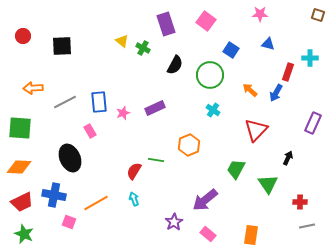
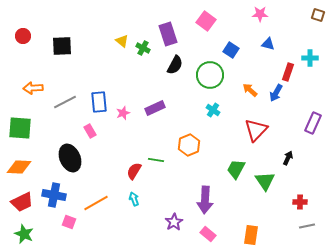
purple rectangle at (166, 24): moved 2 px right, 10 px down
green triangle at (268, 184): moved 3 px left, 3 px up
purple arrow at (205, 200): rotated 48 degrees counterclockwise
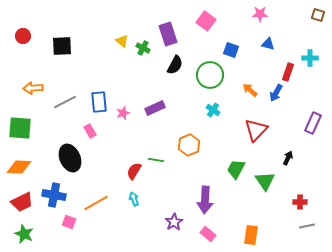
blue square at (231, 50): rotated 14 degrees counterclockwise
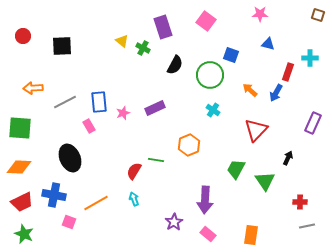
purple rectangle at (168, 34): moved 5 px left, 7 px up
blue square at (231, 50): moved 5 px down
pink rectangle at (90, 131): moved 1 px left, 5 px up
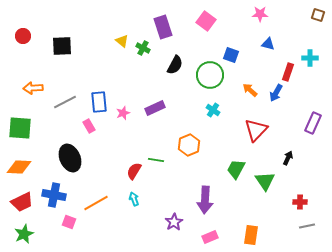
green star at (24, 234): rotated 24 degrees clockwise
pink rectangle at (208, 234): moved 2 px right, 3 px down; rotated 63 degrees counterclockwise
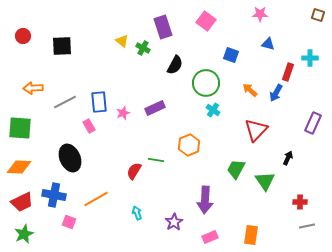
green circle at (210, 75): moved 4 px left, 8 px down
cyan arrow at (134, 199): moved 3 px right, 14 px down
orange line at (96, 203): moved 4 px up
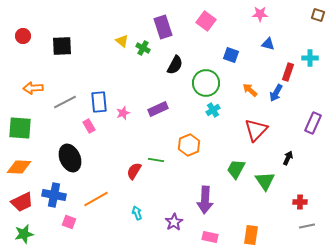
purple rectangle at (155, 108): moved 3 px right, 1 px down
cyan cross at (213, 110): rotated 24 degrees clockwise
green star at (24, 234): rotated 12 degrees clockwise
pink rectangle at (210, 237): rotated 35 degrees clockwise
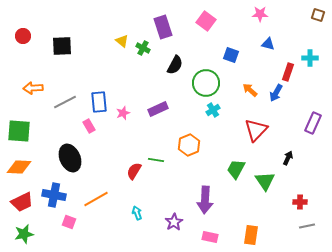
green square at (20, 128): moved 1 px left, 3 px down
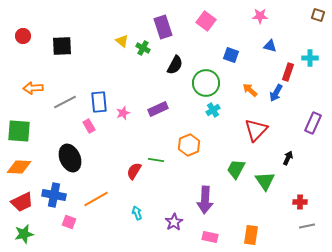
pink star at (260, 14): moved 2 px down
blue triangle at (268, 44): moved 2 px right, 2 px down
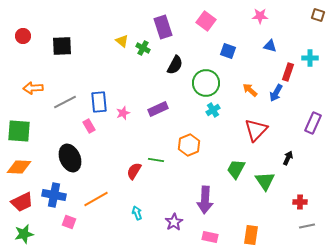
blue square at (231, 55): moved 3 px left, 4 px up
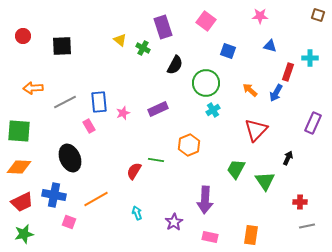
yellow triangle at (122, 41): moved 2 px left, 1 px up
